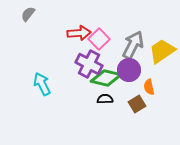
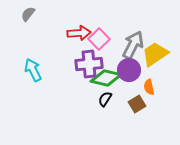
yellow trapezoid: moved 7 px left, 3 px down
purple cross: rotated 32 degrees counterclockwise
cyan arrow: moved 9 px left, 14 px up
black semicircle: rotated 56 degrees counterclockwise
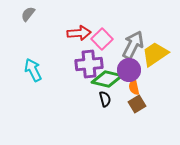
pink square: moved 3 px right
green diamond: moved 1 px right, 1 px down
orange semicircle: moved 15 px left
black semicircle: rotated 133 degrees clockwise
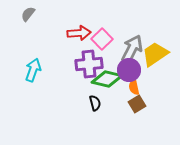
gray arrow: moved 1 px left, 4 px down
cyan arrow: rotated 45 degrees clockwise
black semicircle: moved 10 px left, 4 px down
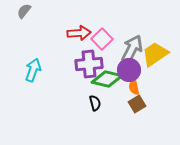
gray semicircle: moved 4 px left, 3 px up
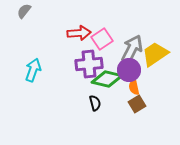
pink square: rotated 10 degrees clockwise
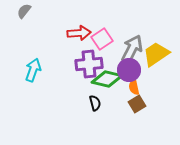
yellow trapezoid: moved 1 px right
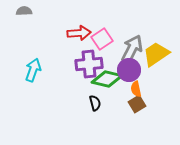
gray semicircle: rotated 49 degrees clockwise
orange semicircle: moved 2 px right, 2 px down
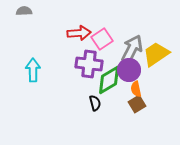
purple cross: rotated 12 degrees clockwise
cyan arrow: rotated 20 degrees counterclockwise
green diamond: moved 2 px right, 1 px down; rotated 44 degrees counterclockwise
